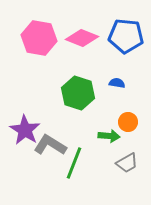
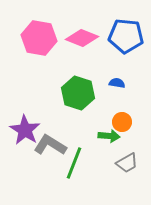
orange circle: moved 6 px left
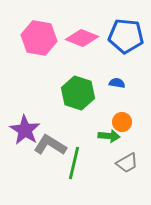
green line: rotated 8 degrees counterclockwise
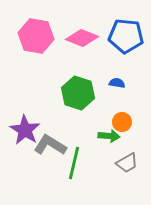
pink hexagon: moved 3 px left, 2 px up
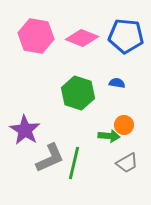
orange circle: moved 2 px right, 3 px down
gray L-shape: moved 13 px down; rotated 124 degrees clockwise
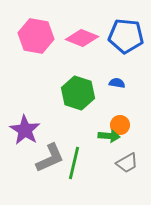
orange circle: moved 4 px left
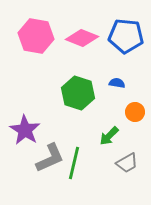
orange circle: moved 15 px right, 13 px up
green arrow: rotated 130 degrees clockwise
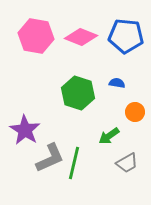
pink diamond: moved 1 px left, 1 px up
green arrow: rotated 10 degrees clockwise
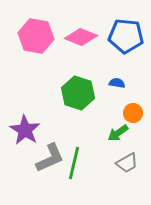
orange circle: moved 2 px left, 1 px down
green arrow: moved 9 px right, 3 px up
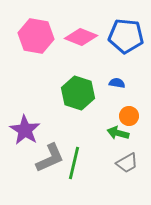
orange circle: moved 4 px left, 3 px down
green arrow: rotated 50 degrees clockwise
